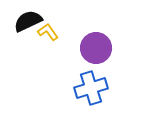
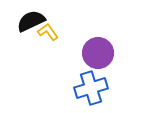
black semicircle: moved 3 px right
purple circle: moved 2 px right, 5 px down
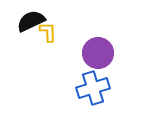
yellow L-shape: rotated 35 degrees clockwise
blue cross: moved 2 px right
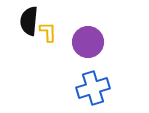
black semicircle: moved 2 px left; rotated 60 degrees counterclockwise
purple circle: moved 10 px left, 11 px up
